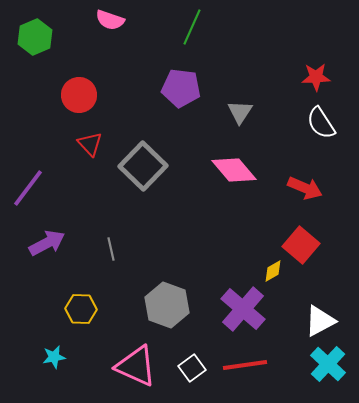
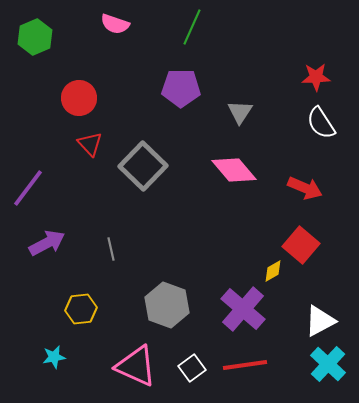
pink semicircle: moved 5 px right, 4 px down
purple pentagon: rotated 6 degrees counterclockwise
red circle: moved 3 px down
yellow hexagon: rotated 8 degrees counterclockwise
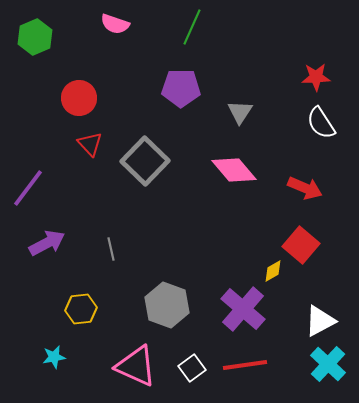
gray square: moved 2 px right, 5 px up
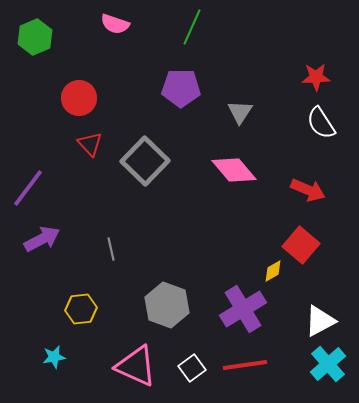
red arrow: moved 3 px right, 2 px down
purple arrow: moved 5 px left, 4 px up
purple cross: rotated 18 degrees clockwise
cyan cross: rotated 6 degrees clockwise
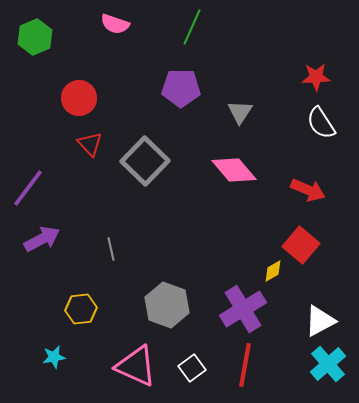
red line: rotated 72 degrees counterclockwise
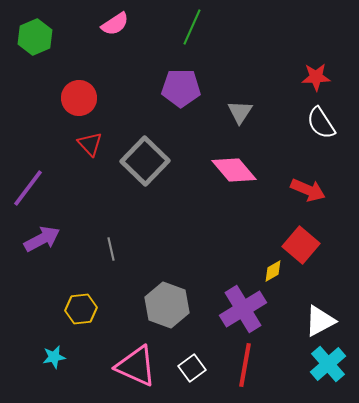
pink semicircle: rotated 52 degrees counterclockwise
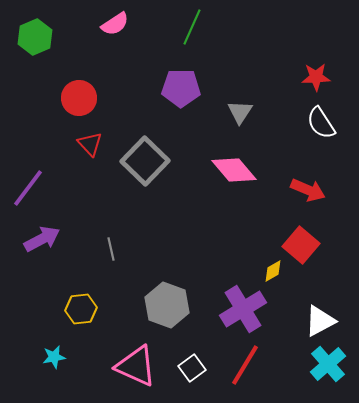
red line: rotated 21 degrees clockwise
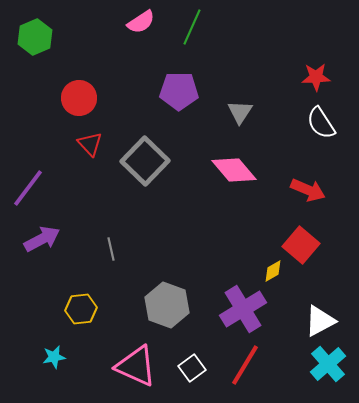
pink semicircle: moved 26 px right, 2 px up
purple pentagon: moved 2 px left, 3 px down
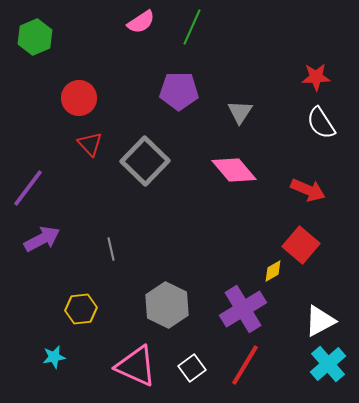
gray hexagon: rotated 6 degrees clockwise
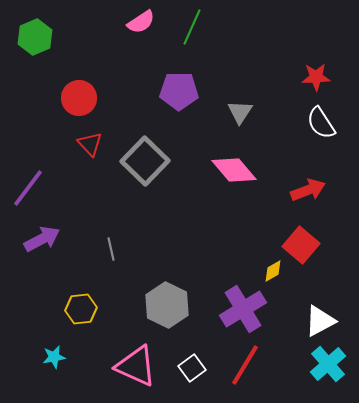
red arrow: rotated 44 degrees counterclockwise
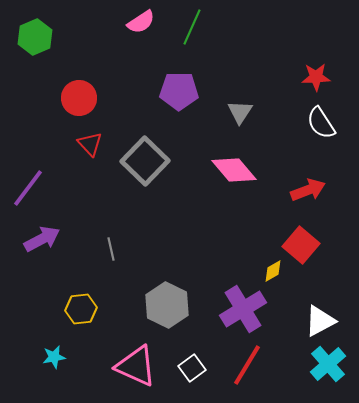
red line: moved 2 px right
